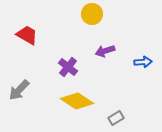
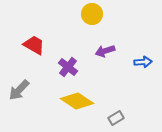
red trapezoid: moved 7 px right, 10 px down
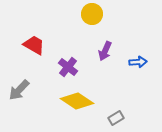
purple arrow: rotated 48 degrees counterclockwise
blue arrow: moved 5 px left
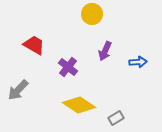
gray arrow: moved 1 px left
yellow diamond: moved 2 px right, 4 px down
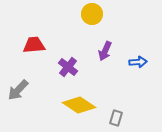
red trapezoid: rotated 35 degrees counterclockwise
gray rectangle: rotated 42 degrees counterclockwise
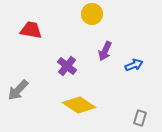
red trapezoid: moved 3 px left, 15 px up; rotated 15 degrees clockwise
blue arrow: moved 4 px left, 3 px down; rotated 18 degrees counterclockwise
purple cross: moved 1 px left, 1 px up
gray rectangle: moved 24 px right
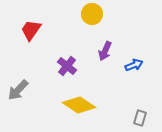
red trapezoid: rotated 65 degrees counterclockwise
